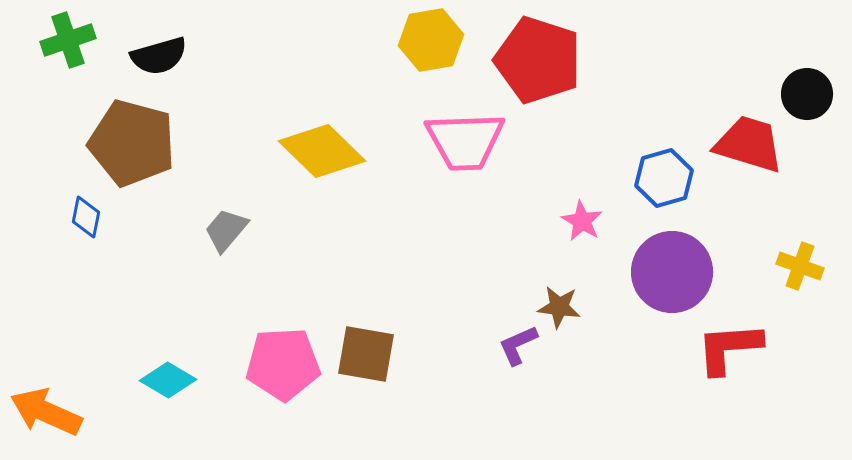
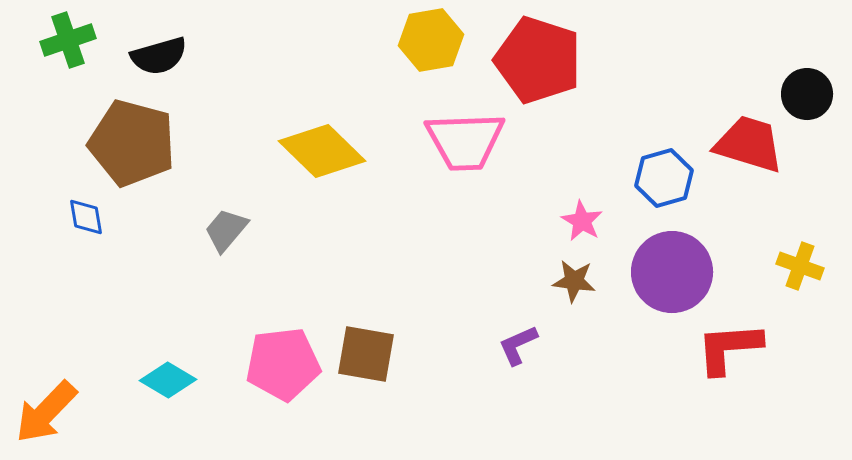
blue diamond: rotated 21 degrees counterclockwise
brown star: moved 15 px right, 26 px up
pink pentagon: rotated 4 degrees counterclockwise
orange arrow: rotated 70 degrees counterclockwise
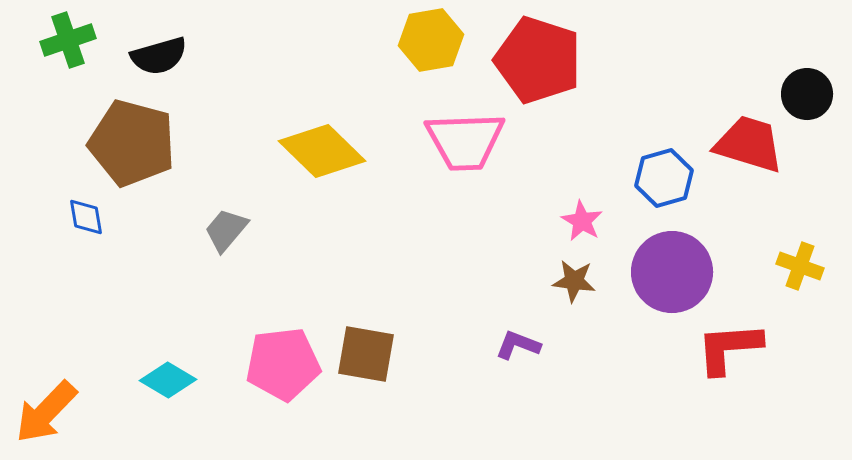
purple L-shape: rotated 45 degrees clockwise
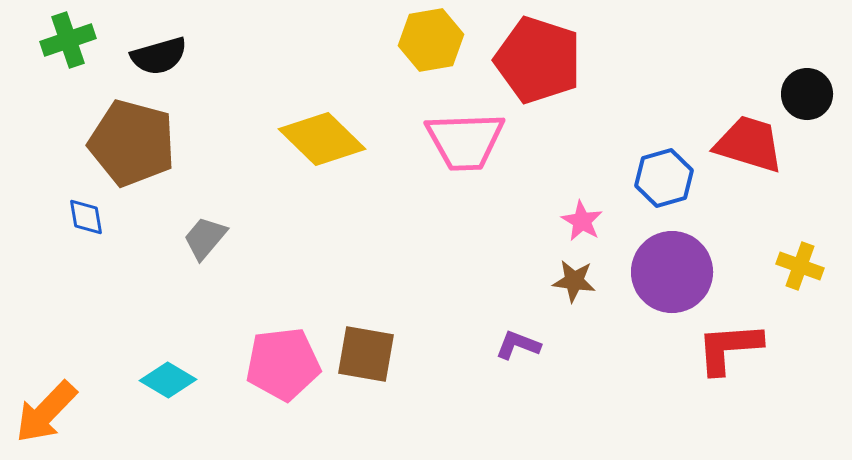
yellow diamond: moved 12 px up
gray trapezoid: moved 21 px left, 8 px down
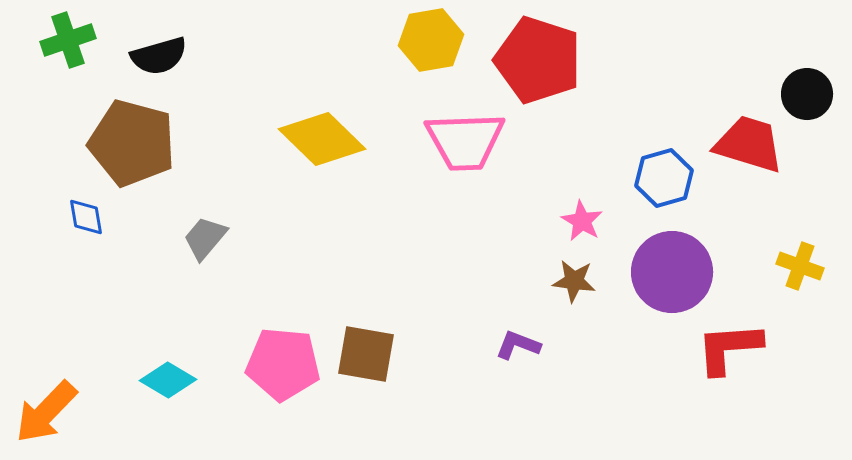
pink pentagon: rotated 12 degrees clockwise
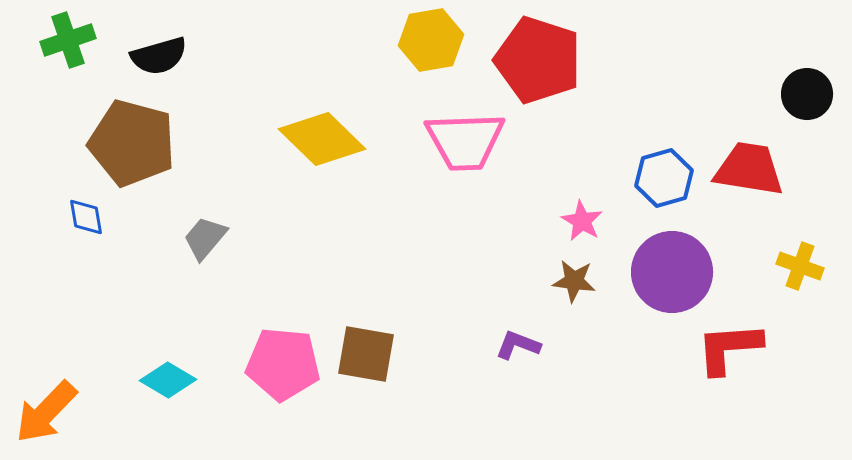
red trapezoid: moved 25 px down; rotated 8 degrees counterclockwise
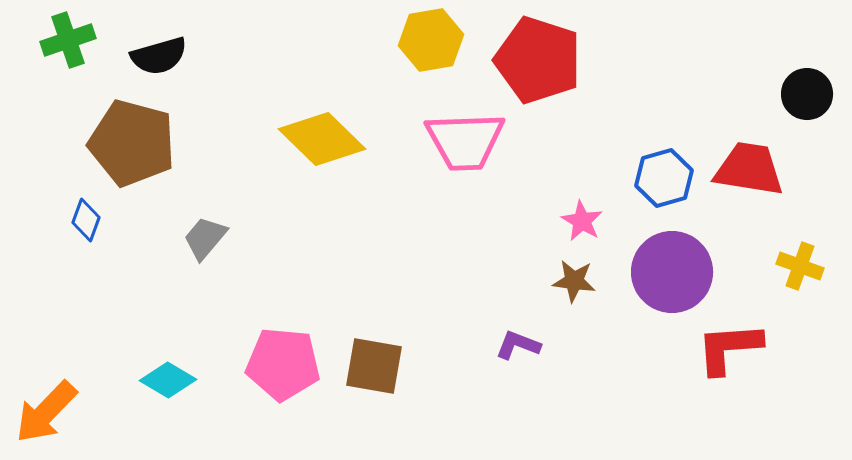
blue diamond: moved 3 px down; rotated 30 degrees clockwise
brown square: moved 8 px right, 12 px down
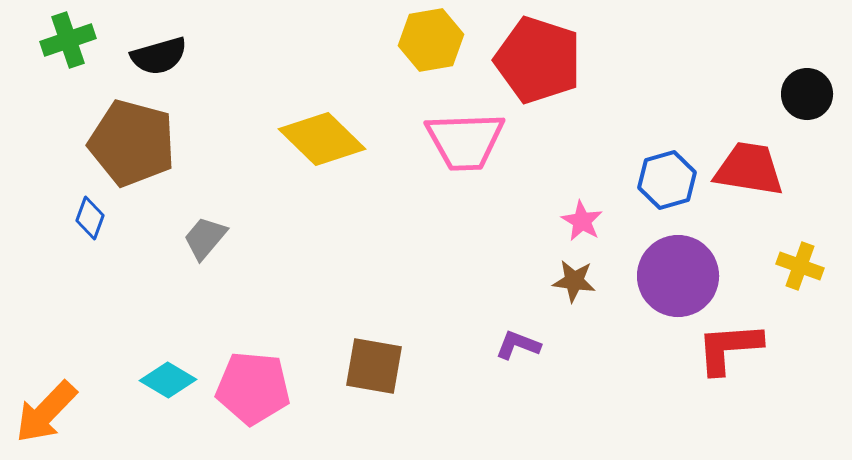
blue hexagon: moved 3 px right, 2 px down
blue diamond: moved 4 px right, 2 px up
purple circle: moved 6 px right, 4 px down
pink pentagon: moved 30 px left, 24 px down
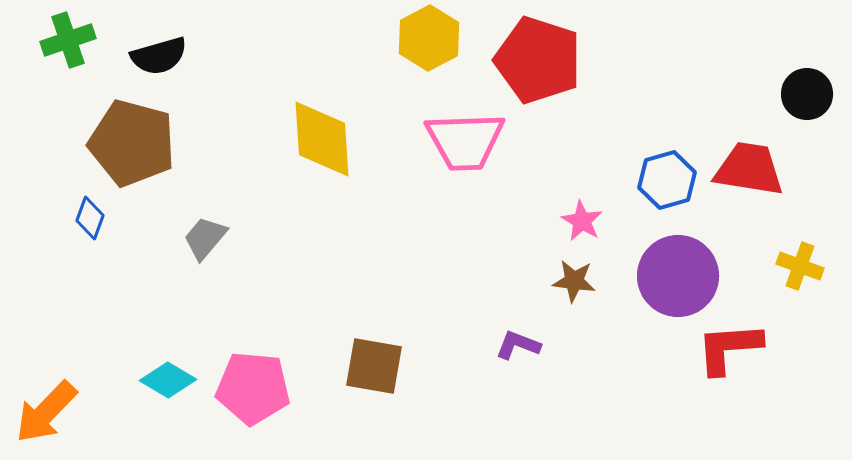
yellow hexagon: moved 2 px left, 2 px up; rotated 18 degrees counterclockwise
yellow diamond: rotated 42 degrees clockwise
